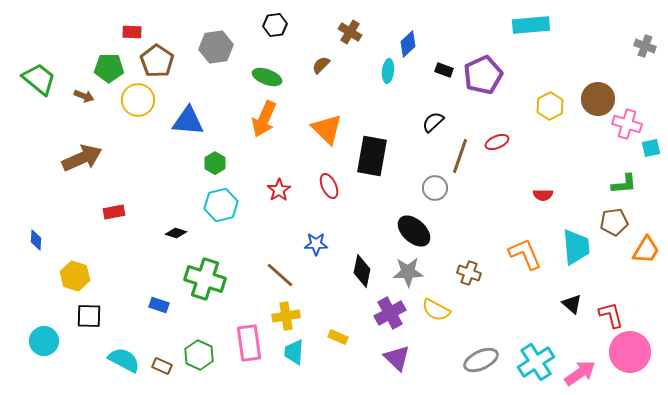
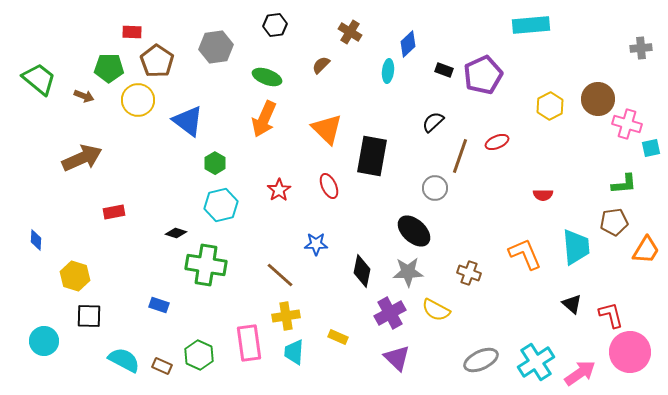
gray cross at (645, 46): moved 4 px left, 2 px down; rotated 25 degrees counterclockwise
blue triangle at (188, 121): rotated 32 degrees clockwise
green cross at (205, 279): moved 1 px right, 14 px up; rotated 9 degrees counterclockwise
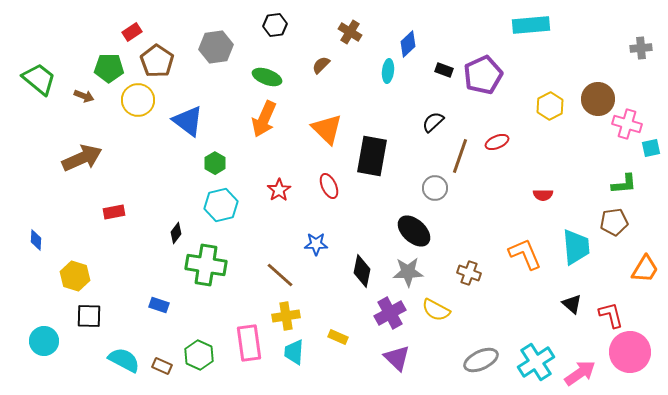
red rectangle at (132, 32): rotated 36 degrees counterclockwise
black diamond at (176, 233): rotated 70 degrees counterclockwise
orange trapezoid at (646, 250): moved 1 px left, 19 px down
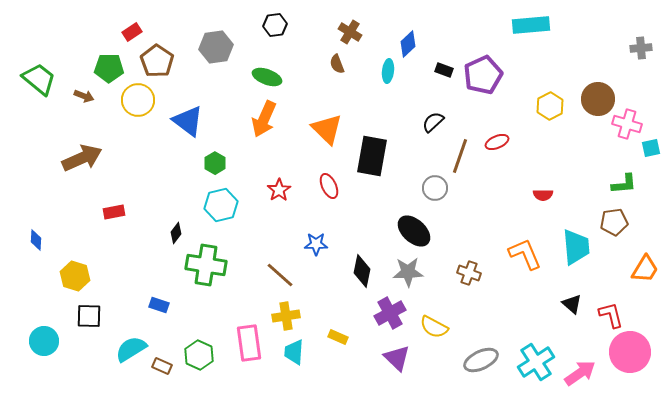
brown semicircle at (321, 65): moved 16 px right, 1 px up; rotated 66 degrees counterclockwise
yellow semicircle at (436, 310): moved 2 px left, 17 px down
cyan semicircle at (124, 360): moved 7 px right, 11 px up; rotated 60 degrees counterclockwise
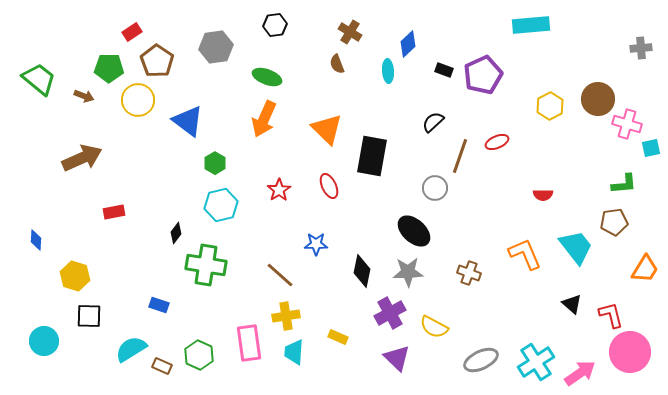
cyan ellipse at (388, 71): rotated 10 degrees counterclockwise
cyan trapezoid at (576, 247): rotated 33 degrees counterclockwise
